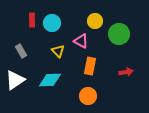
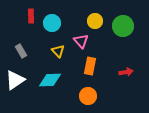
red rectangle: moved 1 px left, 4 px up
green circle: moved 4 px right, 8 px up
pink triangle: rotated 21 degrees clockwise
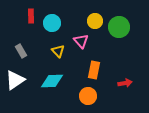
green circle: moved 4 px left, 1 px down
orange rectangle: moved 4 px right, 4 px down
red arrow: moved 1 px left, 11 px down
cyan diamond: moved 2 px right, 1 px down
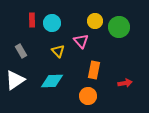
red rectangle: moved 1 px right, 4 px down
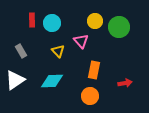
orange circle: moved 2 px right
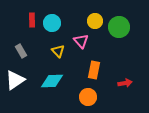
orange circle: moved 2 px left, 1 px down
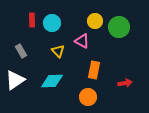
pink triangle: moved 1 px right; rotated 21 degrees counterclockwise
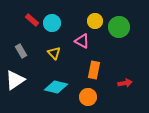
red rectangle: rotated 48 degrees counterclockwise
yellow triangle: moved 4 px left, 2 px down
cyan diamond: moved 4 px right, 6 px down; rotated 15 degrees clockwise
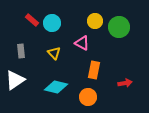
pink triangle: moved 2 px down
gray rectangle: rotated 24 degrees clockwise
